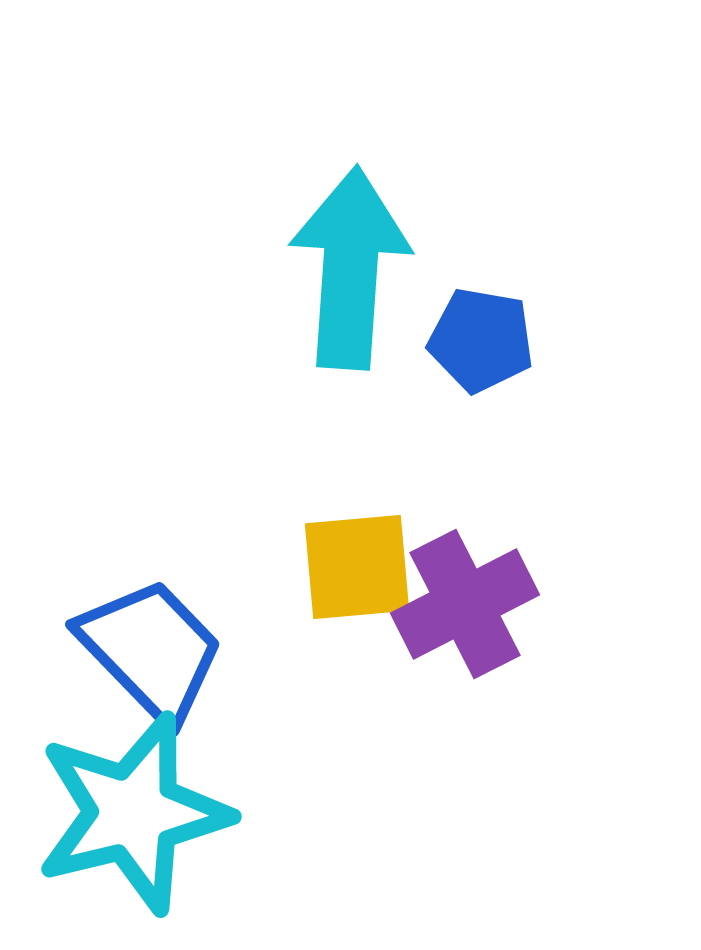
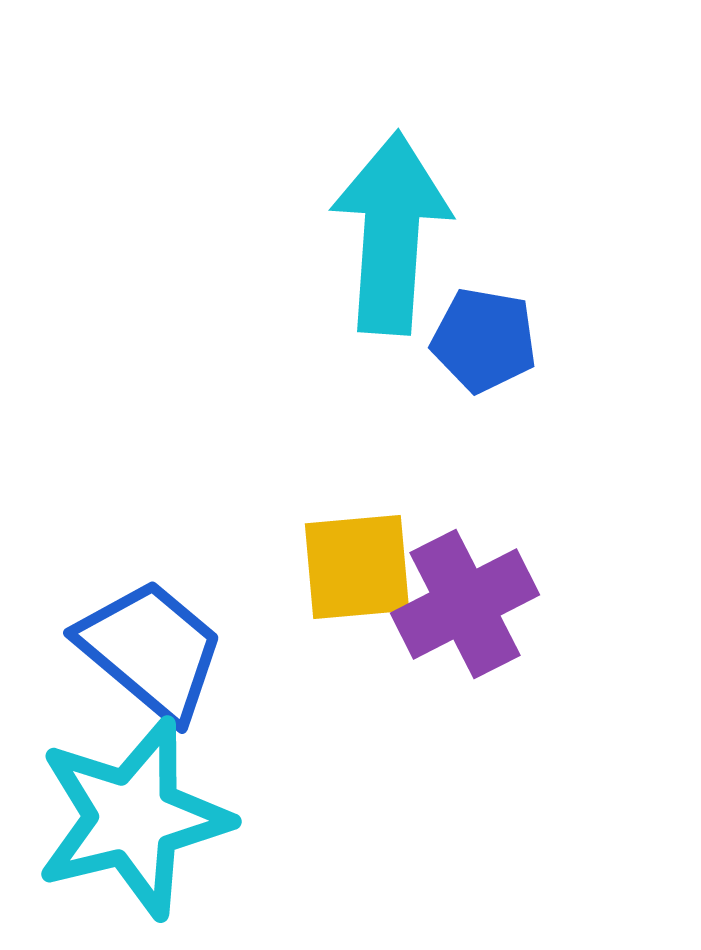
cyan arrow: moved 41 px right, 35 px up
blue pentagon: moved 3 px right
blue trapezoid: rotated 6 degrees counterclockwise
cyan star: moved 5 px down
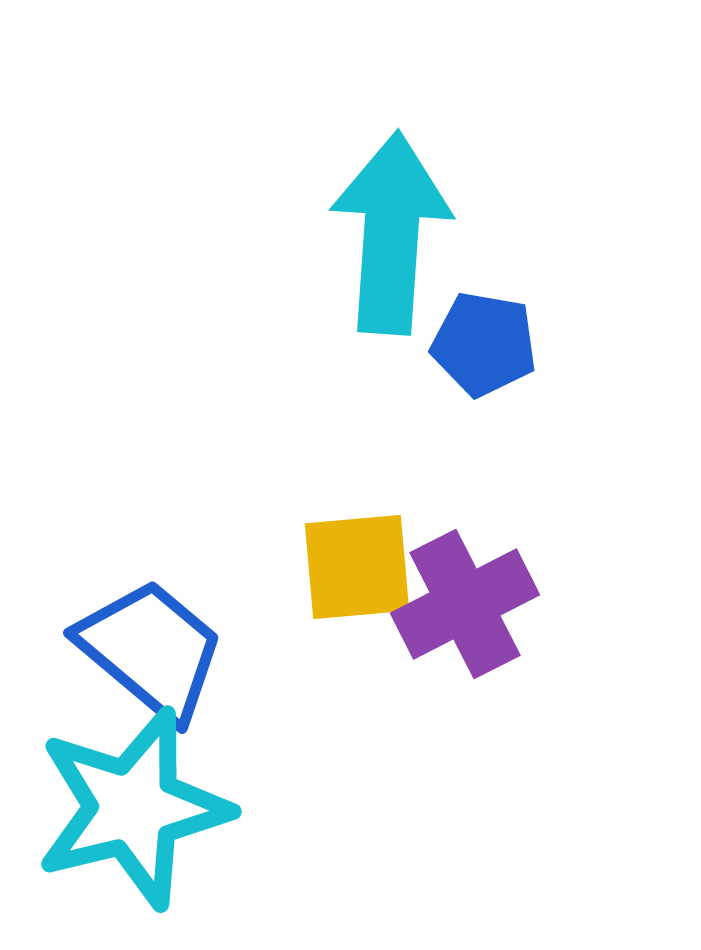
blue pentagon: moved 4 px down
cyan star: moved 10 px up
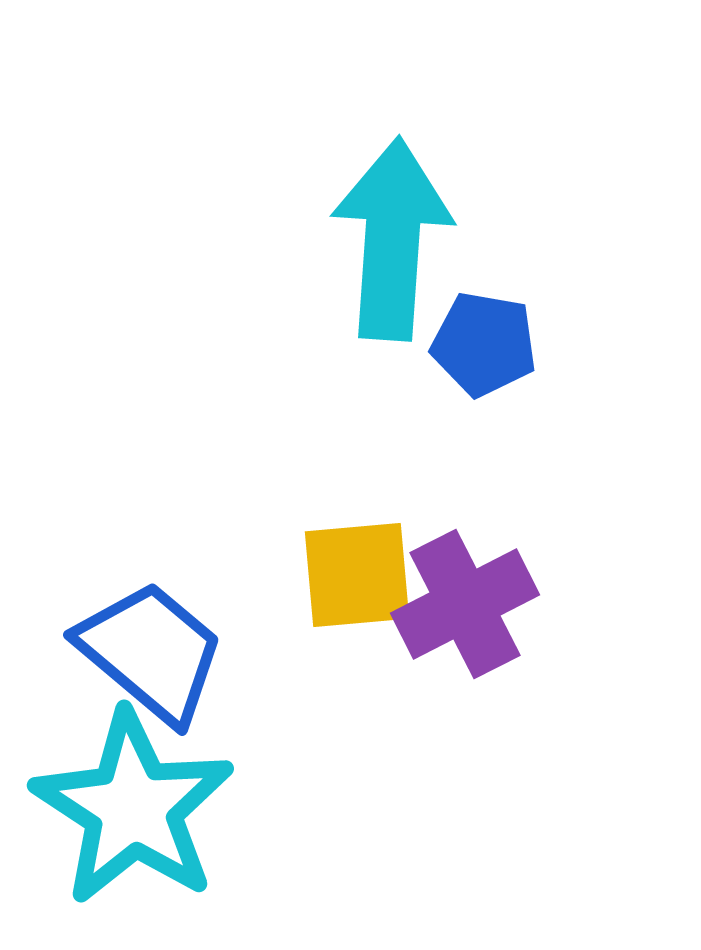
cyan arrow: moved 1 px right, 6 px down
yellow square: moved 8 px down
blue trapezoid: moved 2 px down
cyan star: rotated 25 degrees counterclockwise
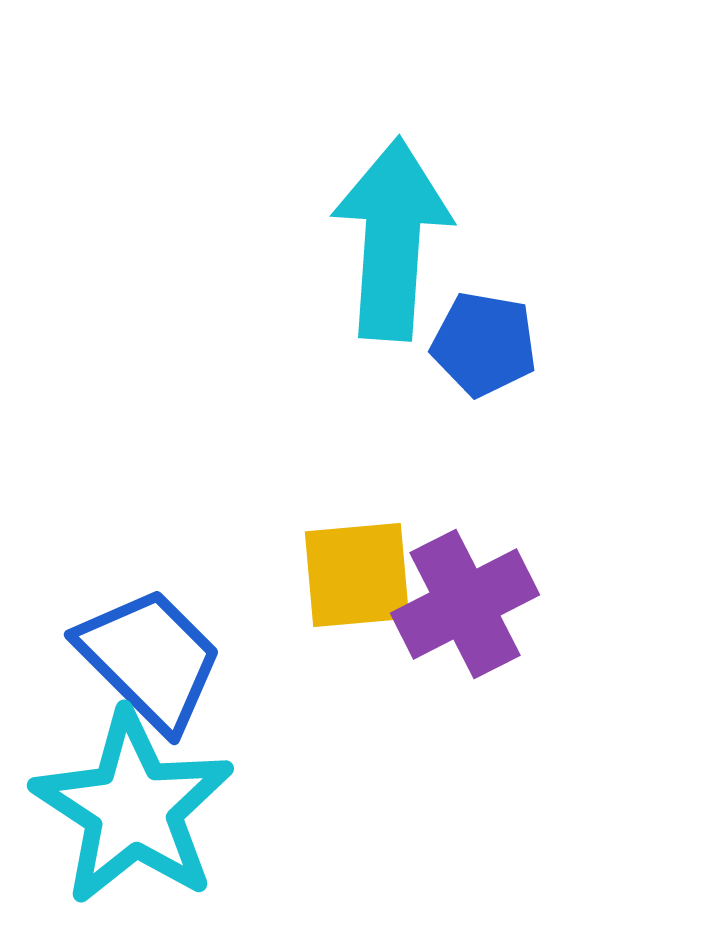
blue trapezoid: moved 1 px left, 7 px down; rotated 5 degrees clockwise
